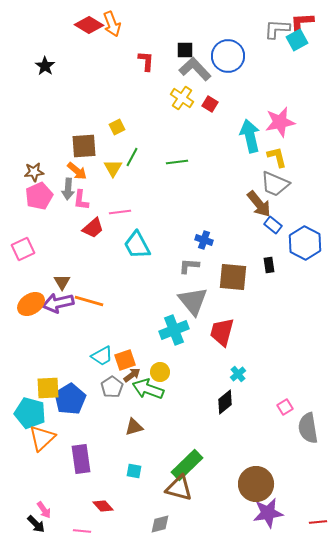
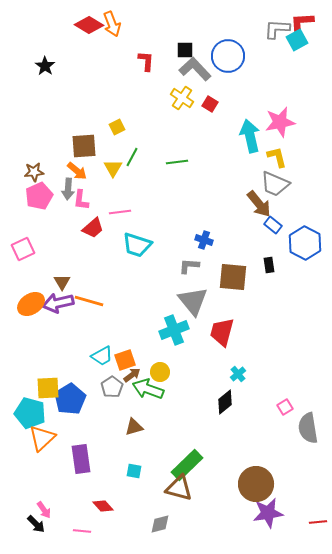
cyan trapezoid at (137, 245): rotated 44 degrees counterclockwise
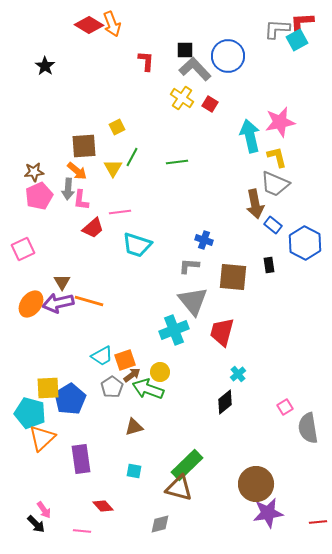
brown arrow at (259, 204): moved 4 px left; rotated 28 degrees clockwise
orange ellipse at (31, 304): rotated 20 degrees counterclockwise
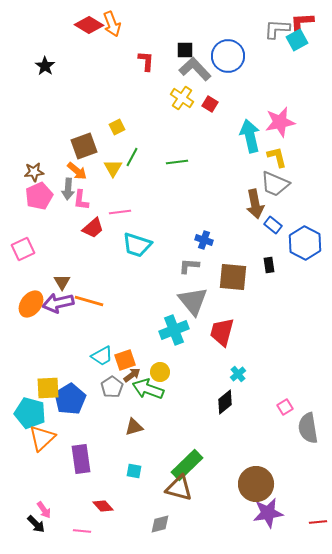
brown square at (84, 146): rotated 16 degrees counterclockwise
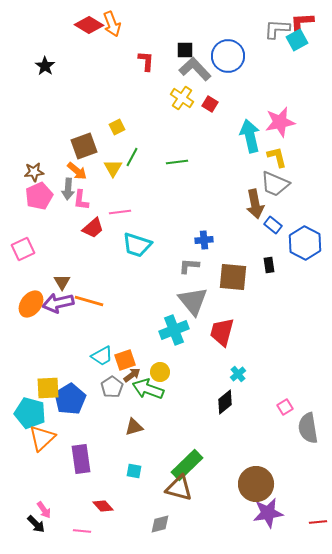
blue cross at (204, 240): rotated 24 degrees counterclockwise
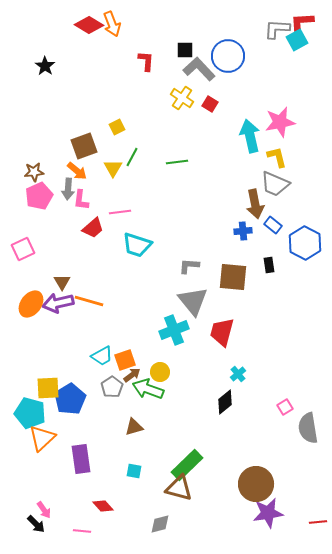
gray L-shape at (195, 69): moved 4 px right
blue cross at (204, 240): moved 39 px right, 9 px up
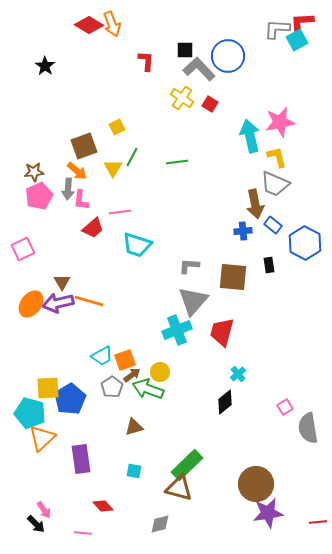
gray triangle at (193, 301): rotated 20 degrees clockwise
cyan cross at (174, 330): moved 3 px right
pink line at (82, 531): moved 1 px right, 2 px down
